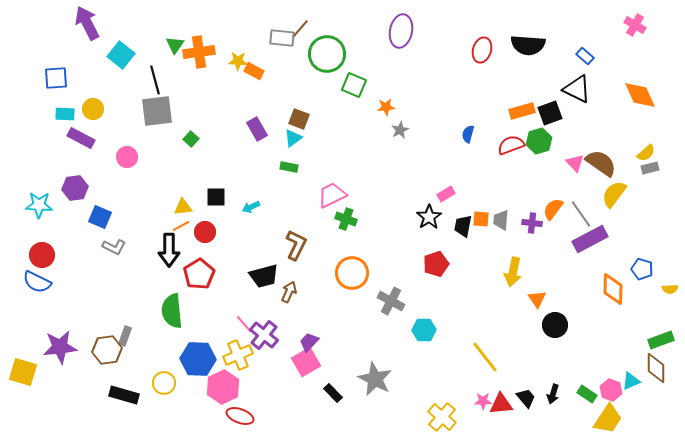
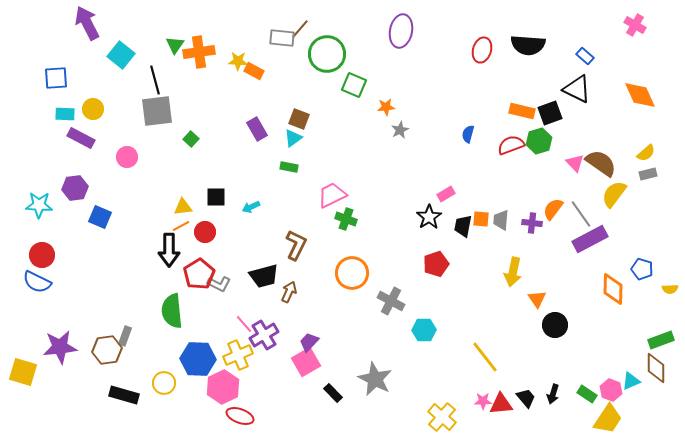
orange rectangle at (522, 111): rotated 30 degrees clockwise
gray rectangle at (650, 168): moved 2 px left, 6 px down
gray L-shape at (114, 247): moved 105 px right, 37 px down
purple cross at (264, 335): rotated 20 degrees clockwise
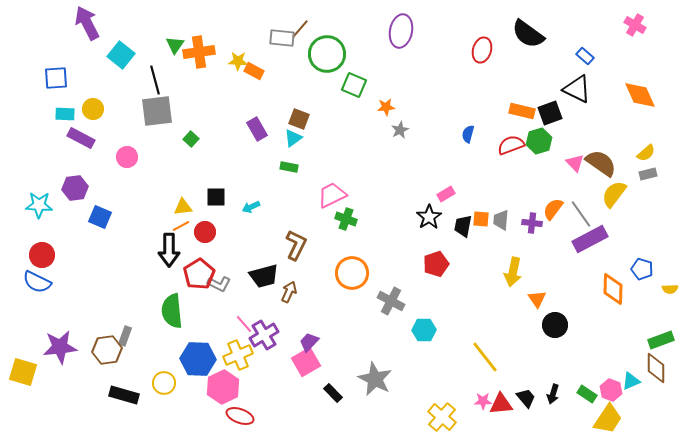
black semicircle at (528, 45): moved 11 px up; rotated 32 degrees clockwise
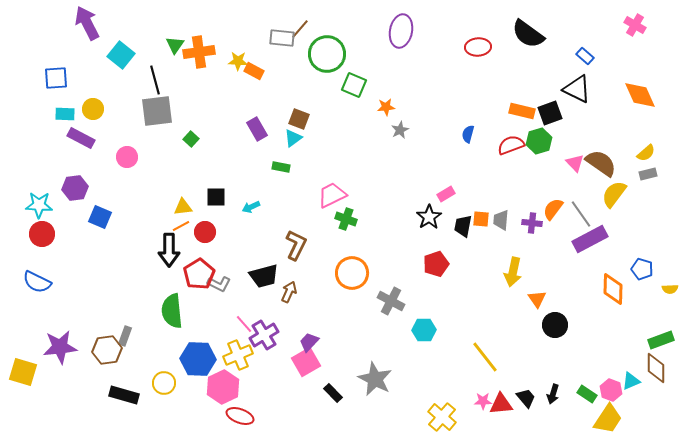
red ellipse at (482, 50): moved 4 px left, 3 px up; rotated 70 degrees clockwise
green rectangle at (289, 167): moved 8 px left
red circle at (42, 255): moved 21 px up
